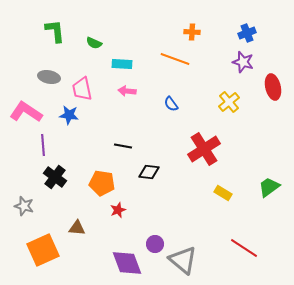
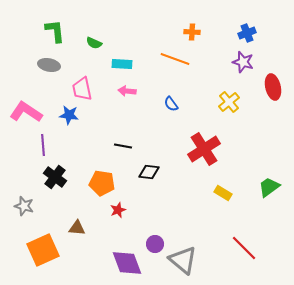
gray ellipse: moved 12 px up
red line: rotated 12 degrees clockwise
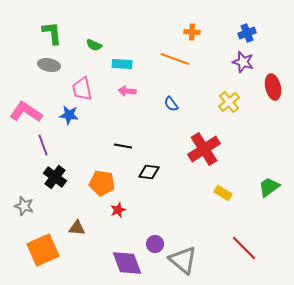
green L-shape: moved 3 px left, 2 px down
green semicircle: moved 2 px down
purple line: rotated 15 degrees counterclockwise
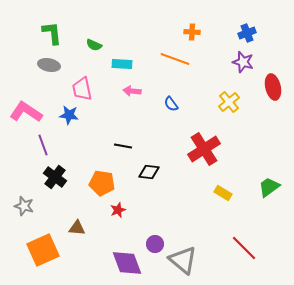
pink arrow: moved 5 px right
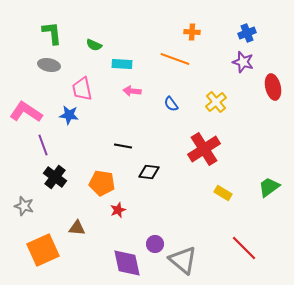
yellow cross: moved 13 px left
purple diamond: rotated 8 degrees clockwise
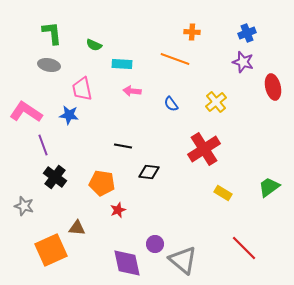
orange square: moved 8 px right
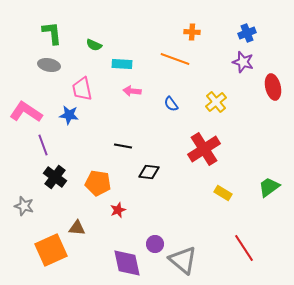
orange pentagon: moved 4 px left
red line: rotated 12 degrees clockwise
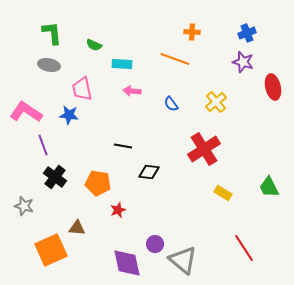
green trapezoid: rotated 80 degrees counterclockwise
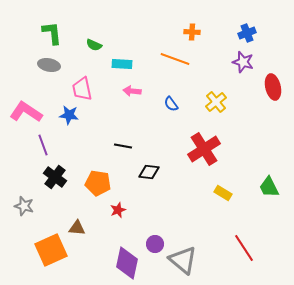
purple diamond: rotated 24 degrees clockwise
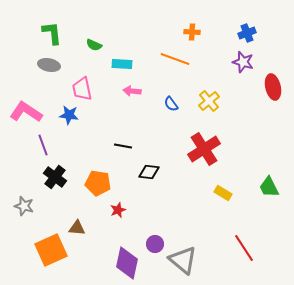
yellow cross: moved 7 px left, 1 px up
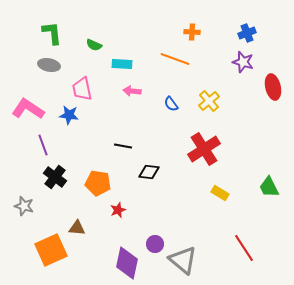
pink L-shape: moved 2 px right, 3 px up
yellow rectangle: moved 3 px left
